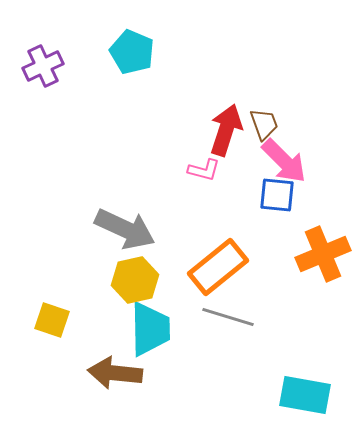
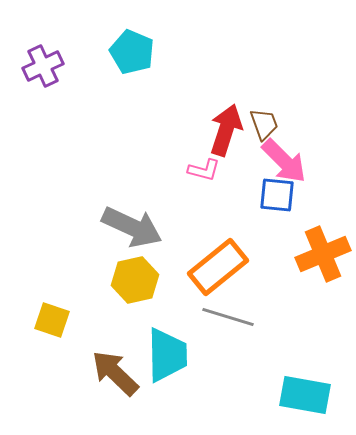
gray arrow: moved 7 px right, 2 px up
cyan trapezoid: moved 17 px right, 26 px down
brown arrow: rotated 38 degrees clockwise
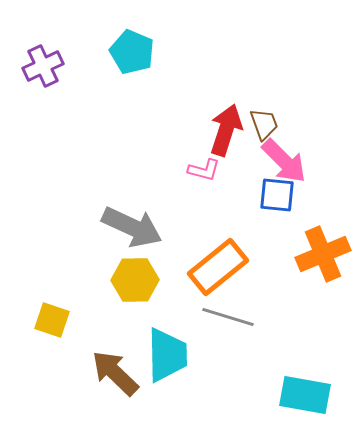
yellow hexagon: rotated 12 degrees clockwise
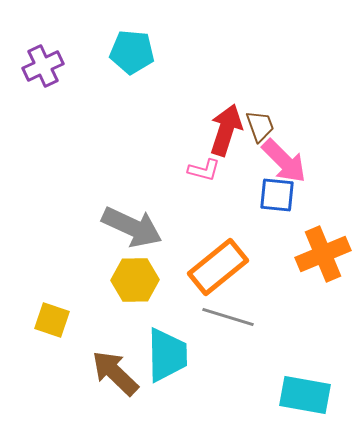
cyan pentagon: rotated 18 degrees counterclockwise
brown trapezoid: moved 4 px left, 2 px down
